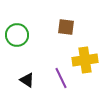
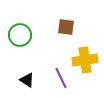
green circle: moved 3 px right
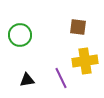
brown square: moved 12 px right
yellow cross: moved 1 px down
black triangle: rotated 42 degrees counterclockwise
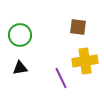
black triangle: moved 7 px left, 12 px up
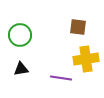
yellow cross: moved 1 px right, 2 px up
black triangle: moved 1 px right, 1 px down
purple line: rotated 55 degrees counterclockwise
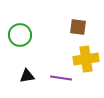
black triangle: moved 6 px right, 7 px down
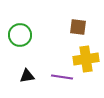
purple line: moved 1 px right, 1 px up
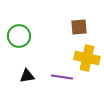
brown square: moved 1 px right; rotated 12 degrees counterclockwise
green circle: moved 1 px left, 1 px down
yellow cross: moved 1 px right, 1 px up; rotated 20 degrees clockwise
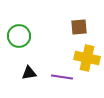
black triangle: moved 2 px right, 3 px up
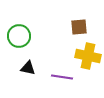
yellow cross: moved 1 px right, 2 px up
black triangle: moved 1 px left, 5 px up; rotated 21 degrees clockwise
